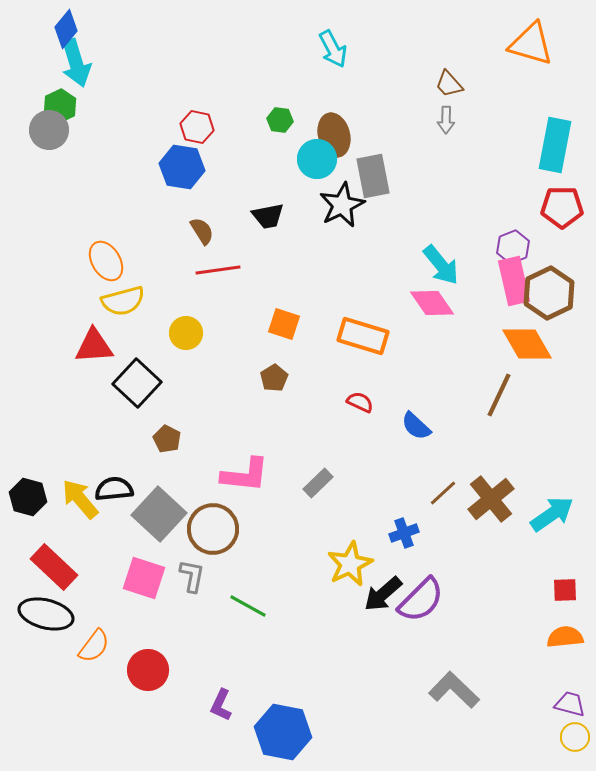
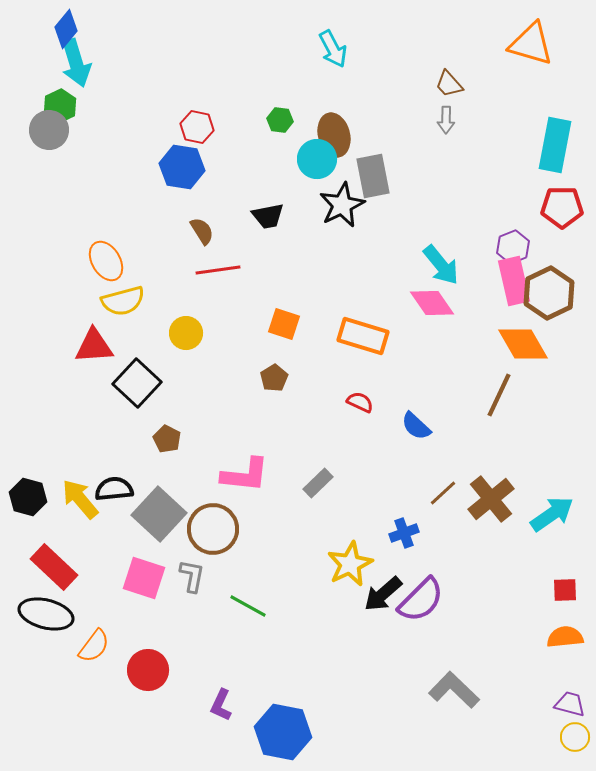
orange diamond at (527, 344): moved 4 px left
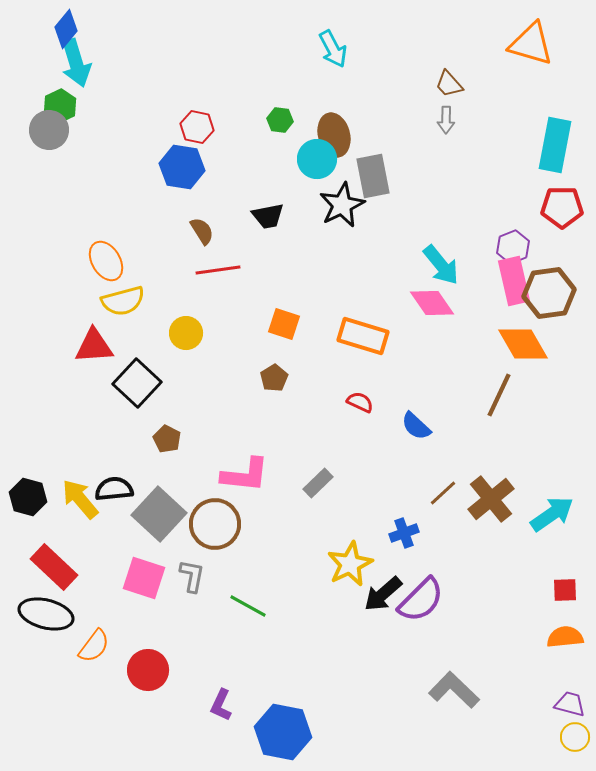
brown hexagon at (549, 293): rotated 18 degrees clockwise
brown circle at (213, 529): moved 2 px right, 5 px up
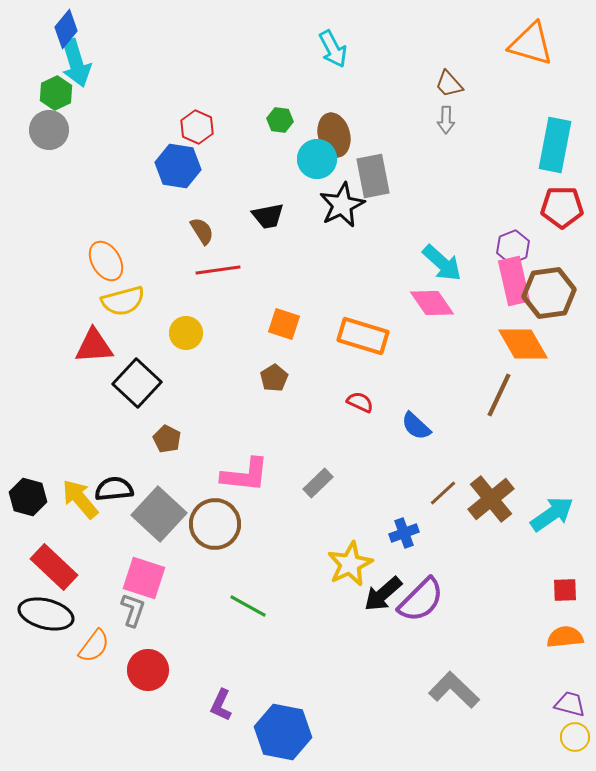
green hexagon at (60, 106): moved 4 px left, 13 px up
red hexagon at (197, 127): rotated 12 degrees clockwise
blue hexagon at (182, 167): moved 4 px left, 1 px up
cyan arrow at (441, 265): moved 1 px right, 2 px up; rotated 9 degrees counterclockwise
gray L-shape at (192, 576): moved 59 px left, 34 px down; rotated 8 degrees clockwise
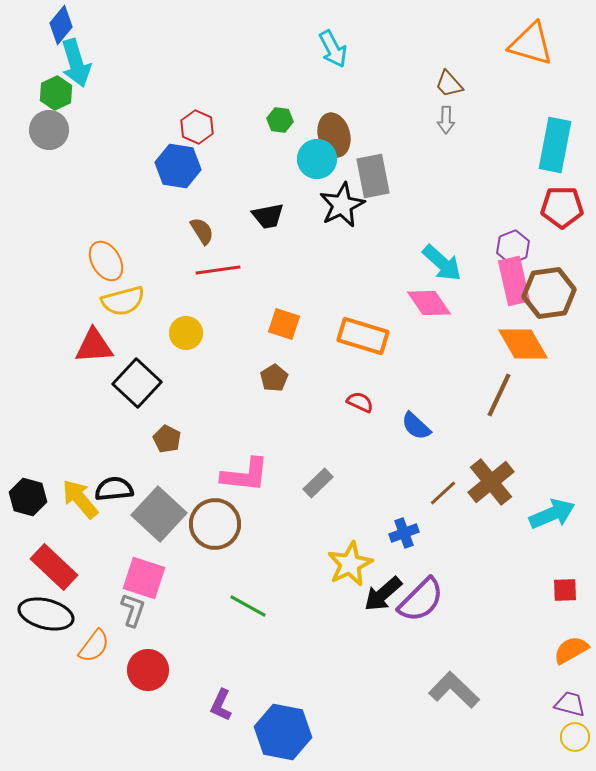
blue diamond at (66, 29): moved 5 px left, 4 px up
pink diamond at (432, 303): moved 3 px left
brown cross at (491, 499): moved 17 px up
cyan arrow at (552, 514): rotated 12 degrees clockwise
orange semicircle at (565, 637): moved 6 px right, 13 px down; rotated 24 degrees counterclockwise
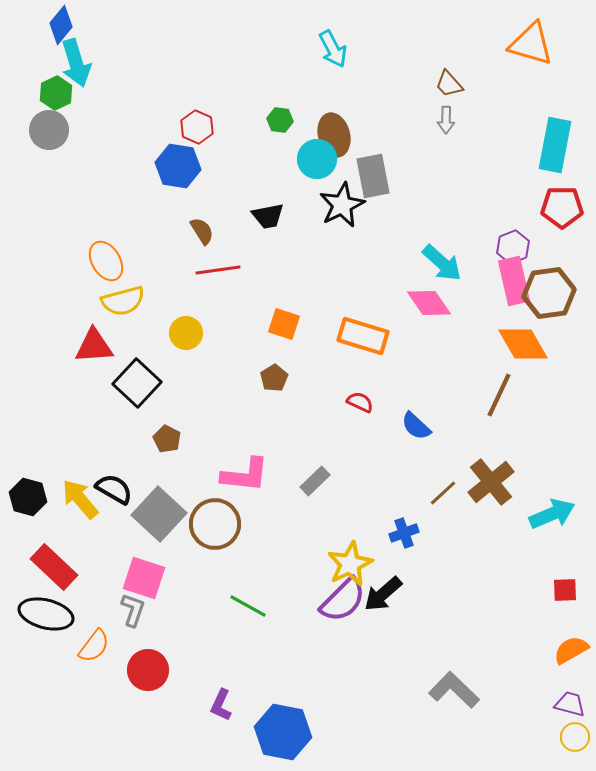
gray rectangle at (318, 483): moved 3 px left, 2 px up
black semicircle at (114, 489): rotated 36 degrees clockwise
purple semicircle at (421, 600): moved 78 px left
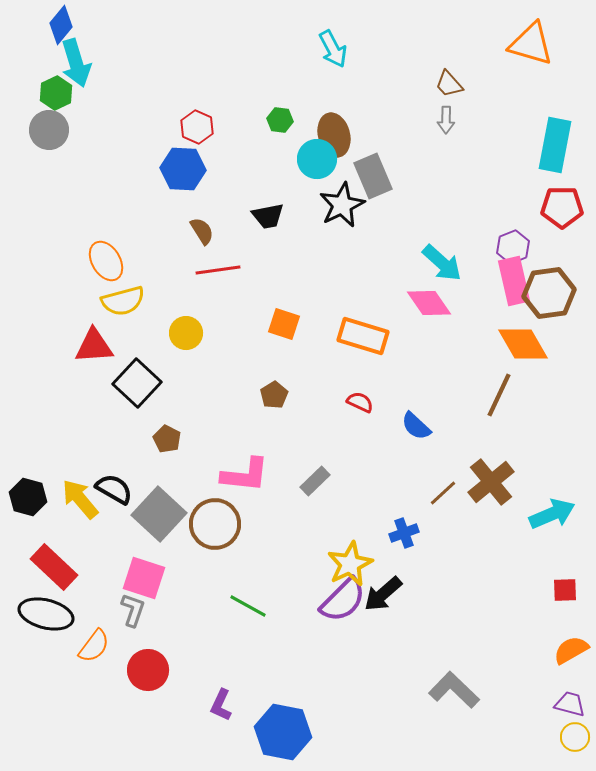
blue hexagon at (178, 166): moved 5 px right, 3 px down; rotated 6 degrees counterclockwise
gray rectangle at (373, 176): rotated 12 degrees counterclockwise
brown pentagon at (274, 378): moved 17 px down
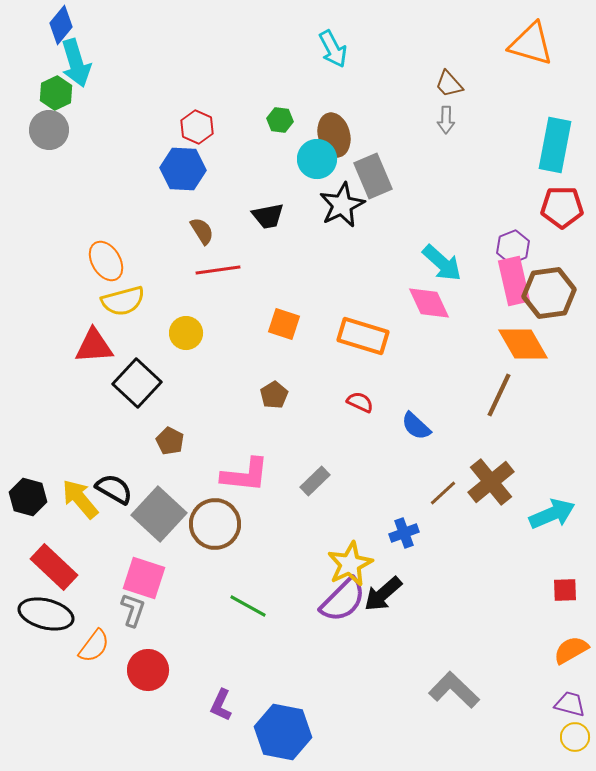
pink diamond at (429, 303): rotated 9 degrees clockwise
brown pentagon at (167, 439): moved 3 px right, 2 px down
